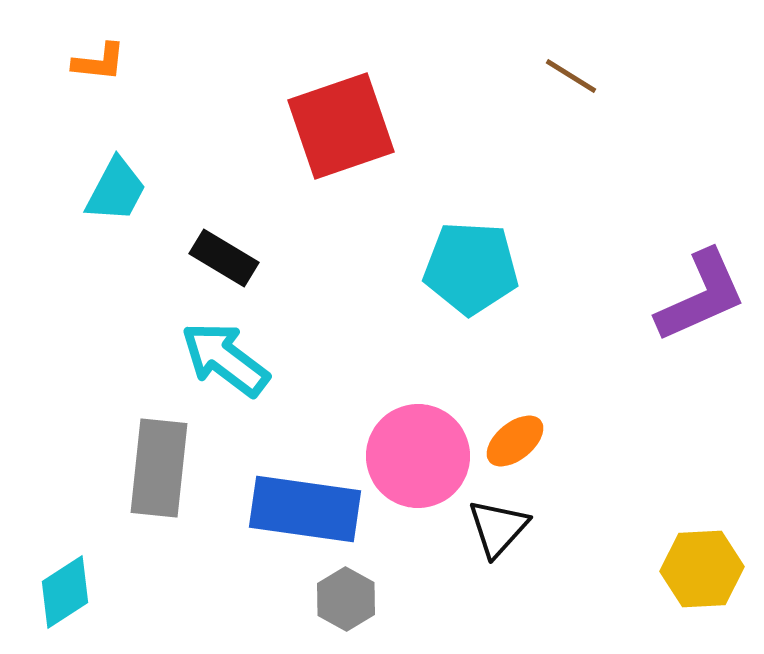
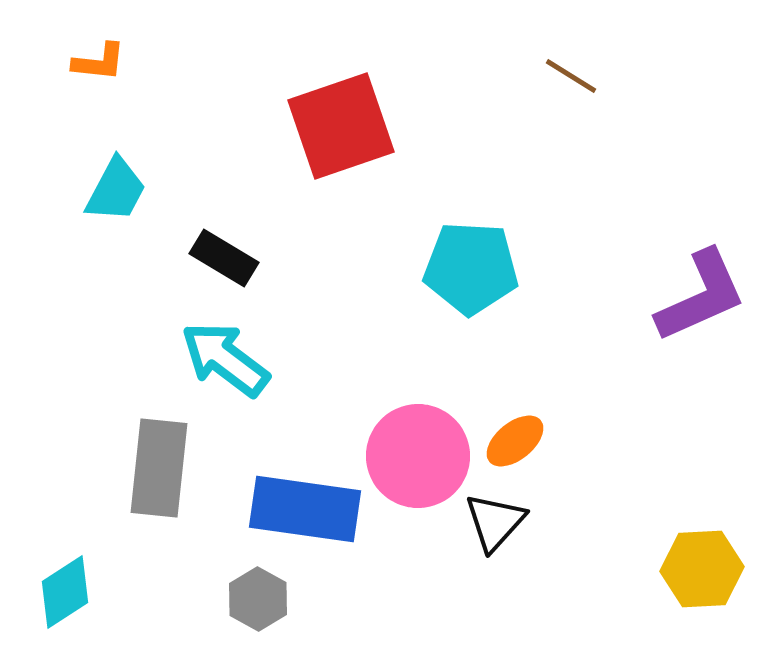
black triangle: moved 3 px left, 6 px up
gray hexagon: moved 88 px left
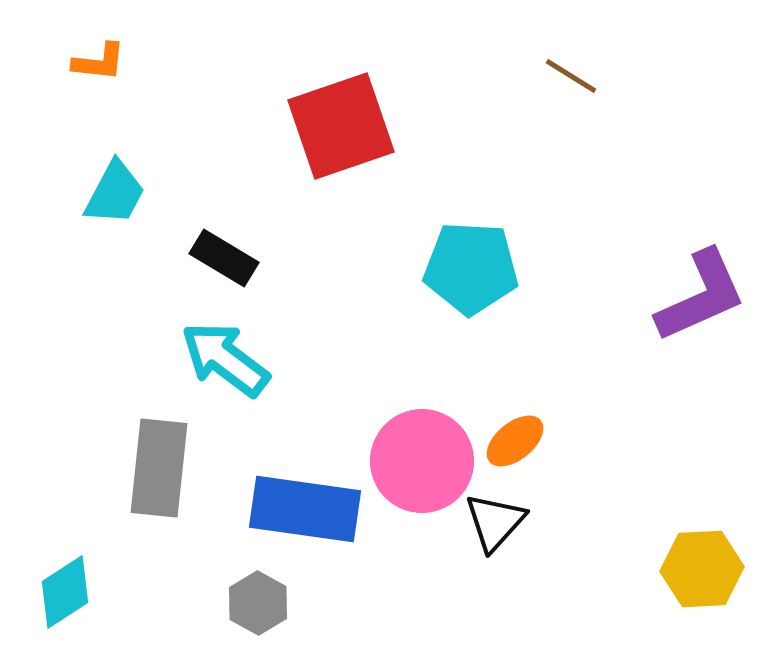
cyan trapezoid: moved 1 px left, 3 px down
pink circle: moved 4 px right, 5 px down
gray hexagon: moved 4 px down
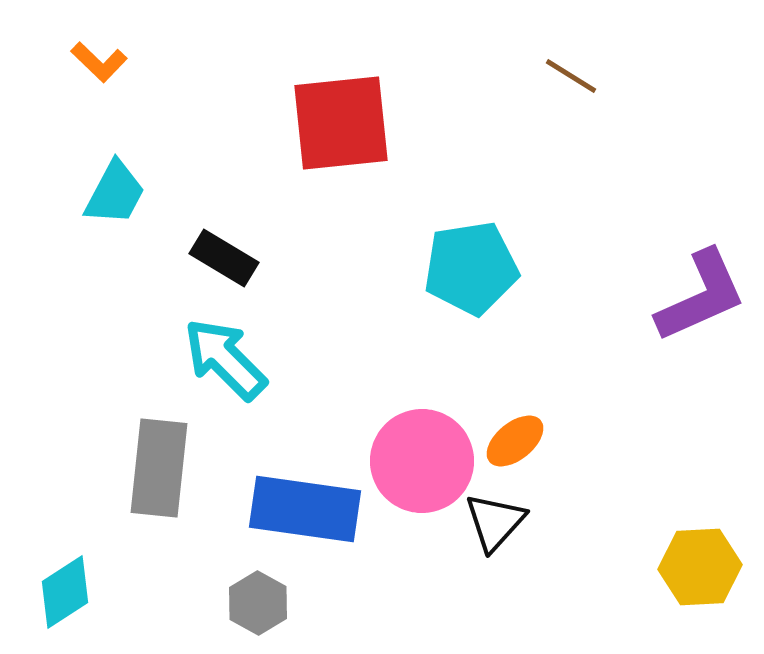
orange L-shape: rotated 38 degrees clockwise
red square: moved 3 px up; rotated 13 degrees clockwise
cyan pentagon: rotated 12 degrees counterclockwise
cyan arrow: rotated 8 degrees clockwise
yellow hexagon: moved 2 px left, 2 px up
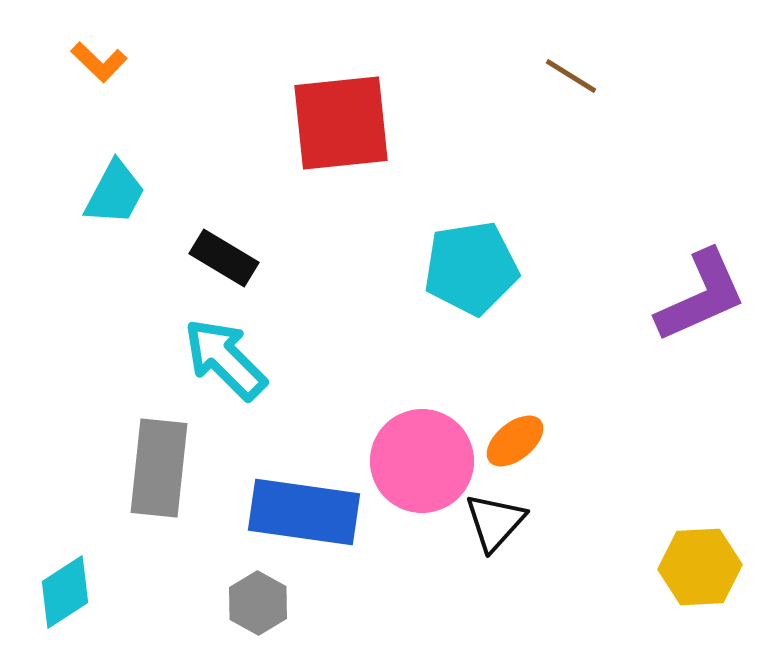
blue rectangle: moved 1 px left, 3 px down
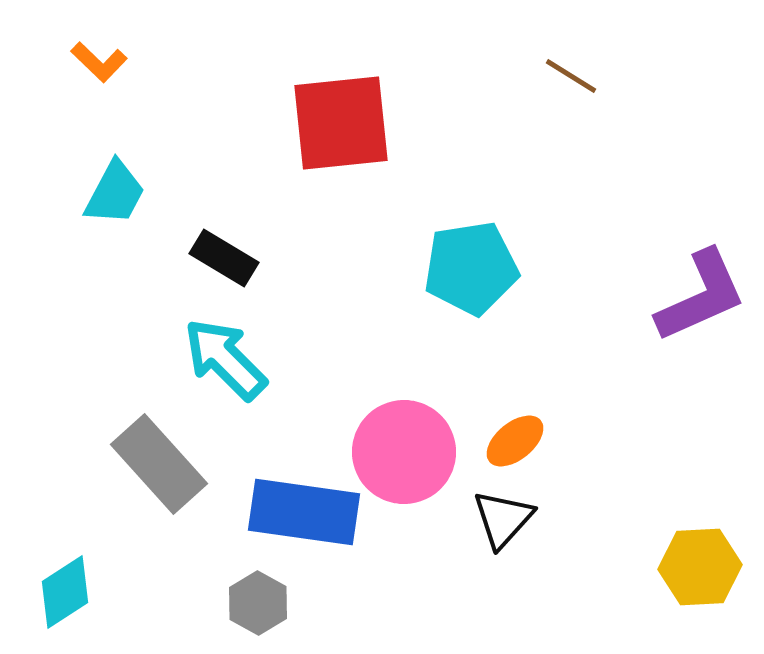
pink circle: moved 18 px left, 9 px up
gray rectangle: moved 4 px up; rotated 48 degrees counterclockwise
black triangle: moved 8 px right, 3 px up
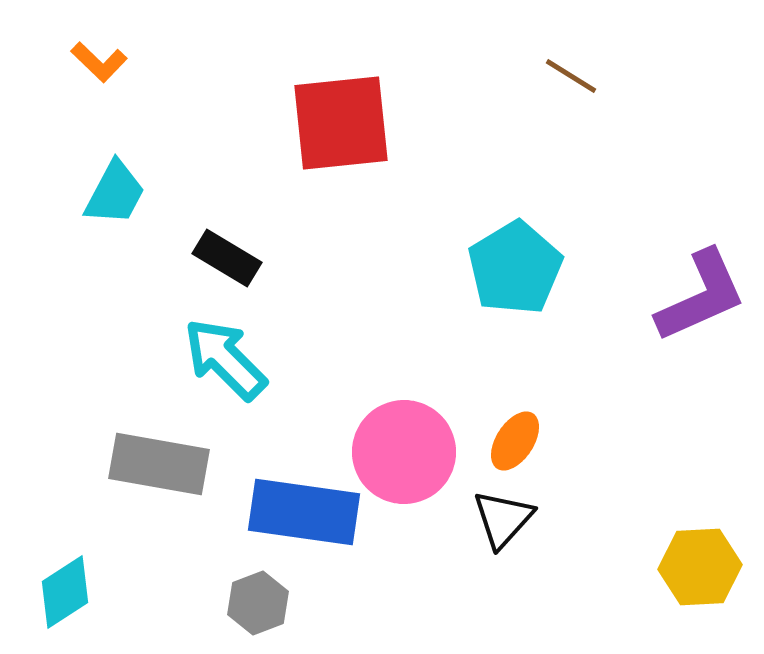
black rectangle: moved 3 px right
cyan pentagon: moved 44 px right; rotated 22 degrees counterclockwise
orange ellipse: rotated 18 degrees counterclockwise
gray rectangle: rotated 38 degrees counterclockwise
gray hexagon: rotated 10 degrees clockwise
